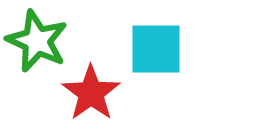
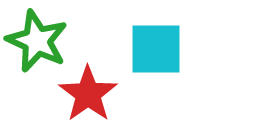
red star: moved 3 px left, 1 px down
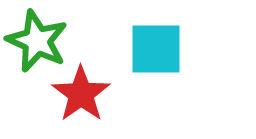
red star: moved 7 px left
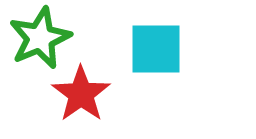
green star: moved 3 px right, 3 px up; rotated 24 degrees clockwise
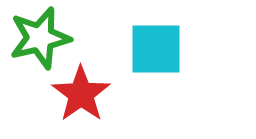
green star: rotated 10 degrees clockwise
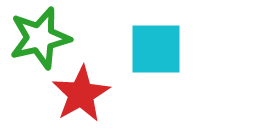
red star: rotated 6 degrees clockwise
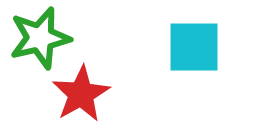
cyan square: moved 38 px right, 2 px up
